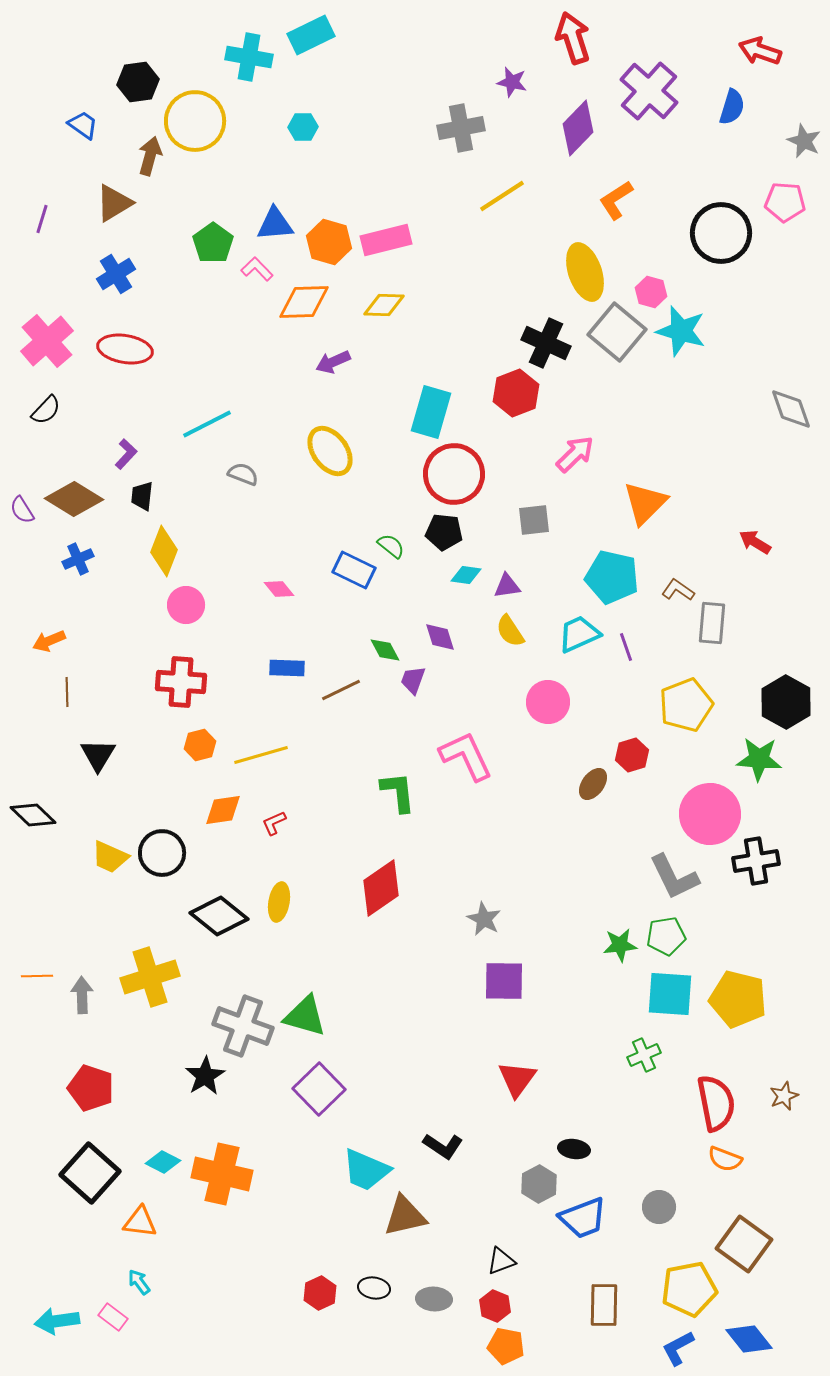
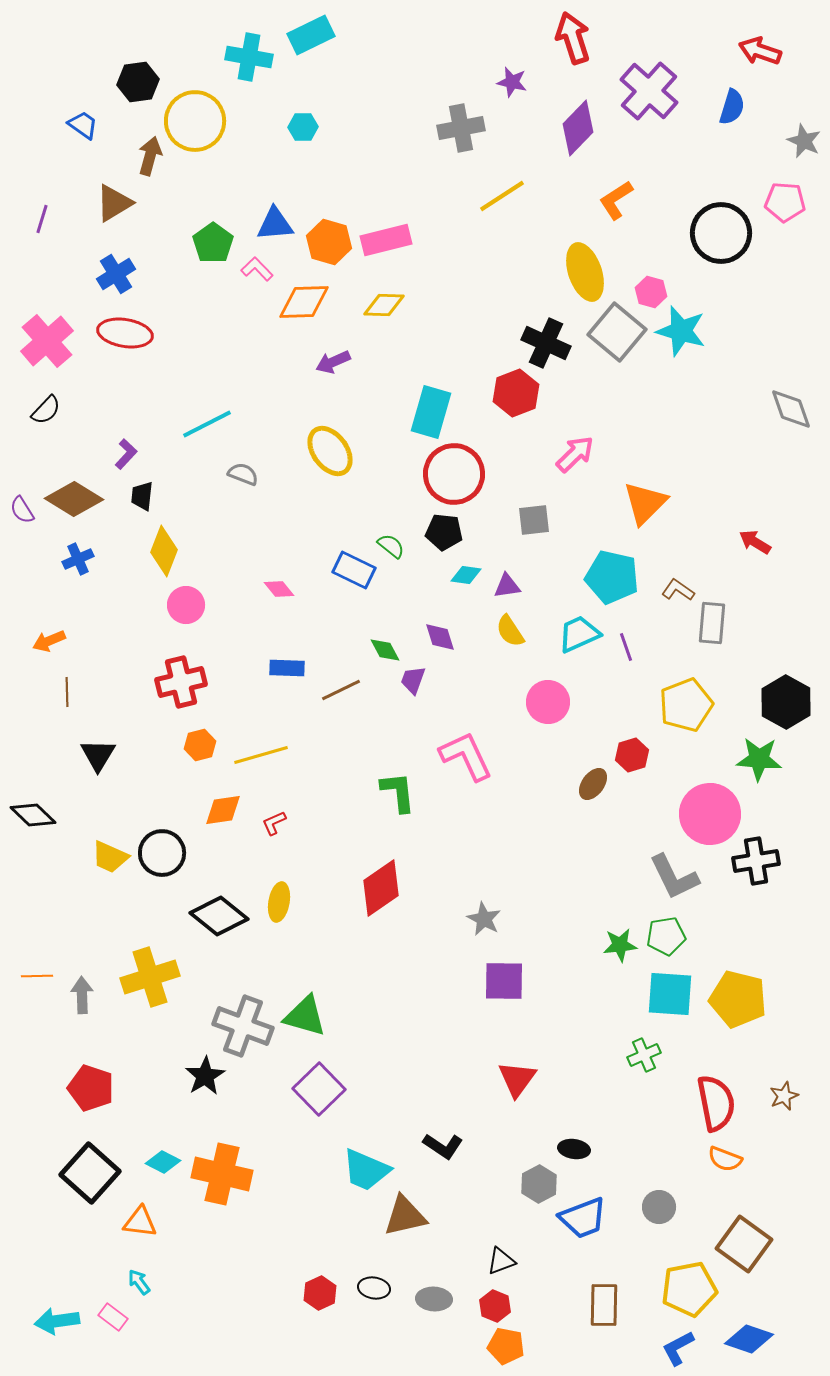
red ellipse at (125, 349): moved 16 px up
red cross at (181, 682): rotated 18 degrees counterclockwise
blue diamond at (749, 1339): rotated 33 degrees counterclockwise
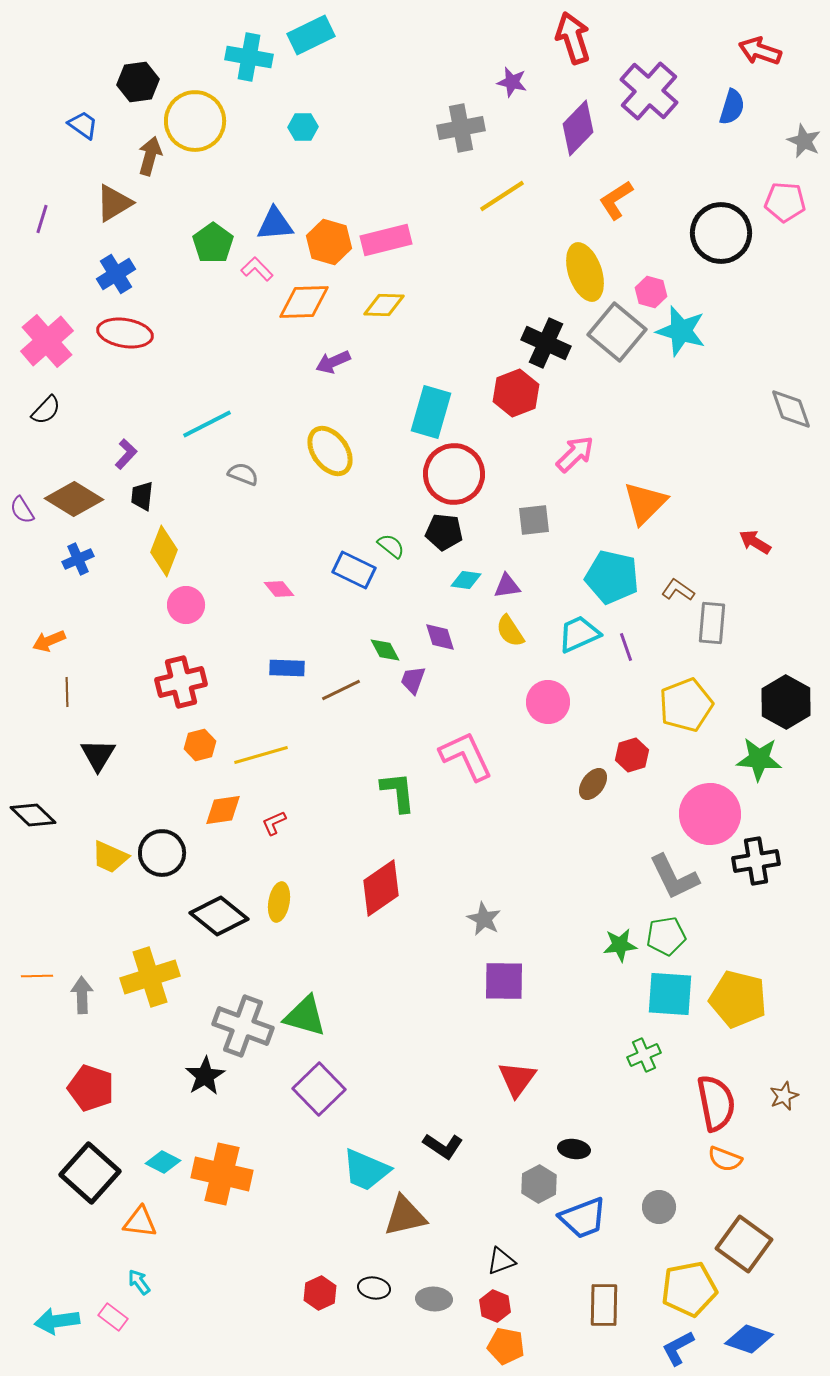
cyan diamond at (466, 575): moved 5 px down
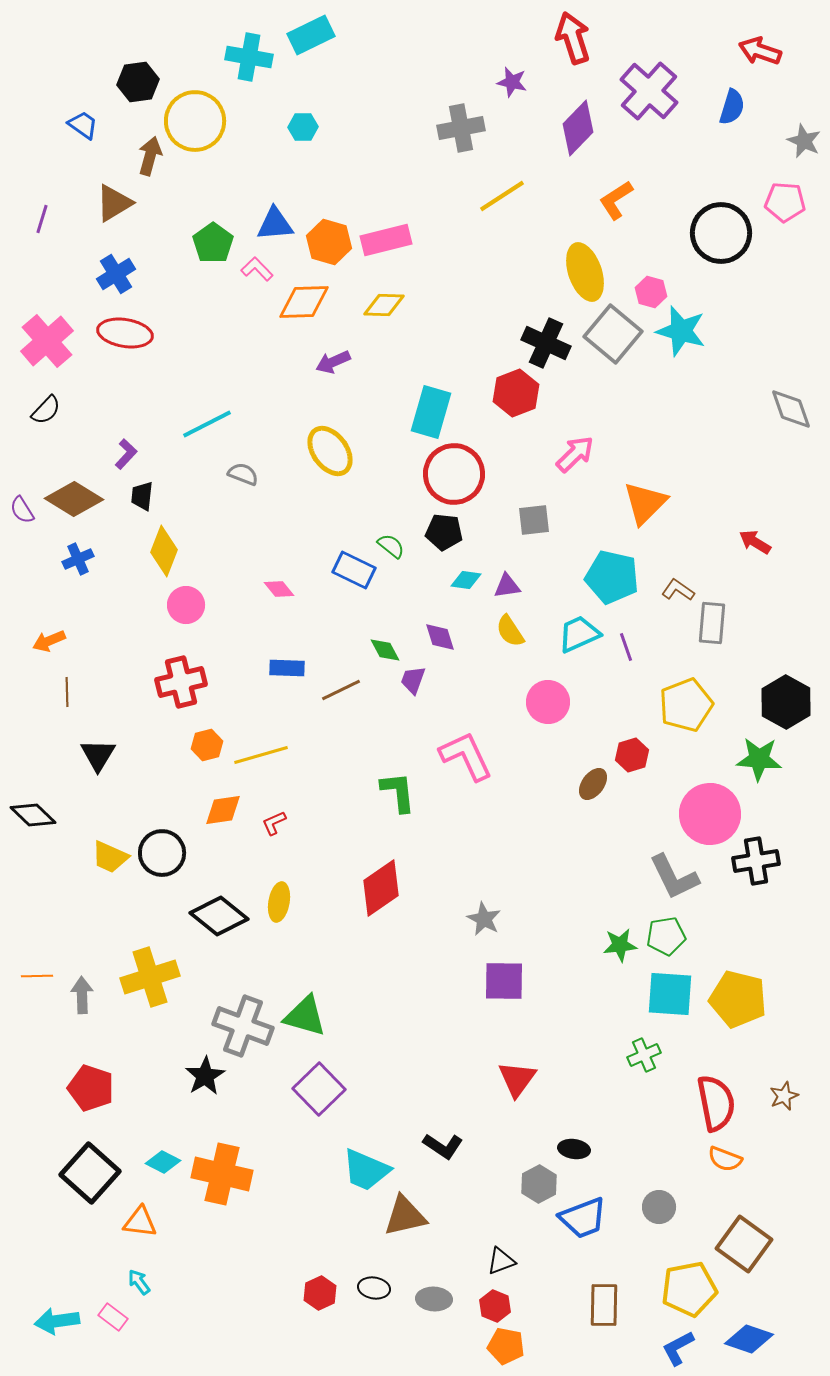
gray square at (617, 332): moved 4 px left, 2 px down
orange hexagon at (200, 745): moved 7 px right
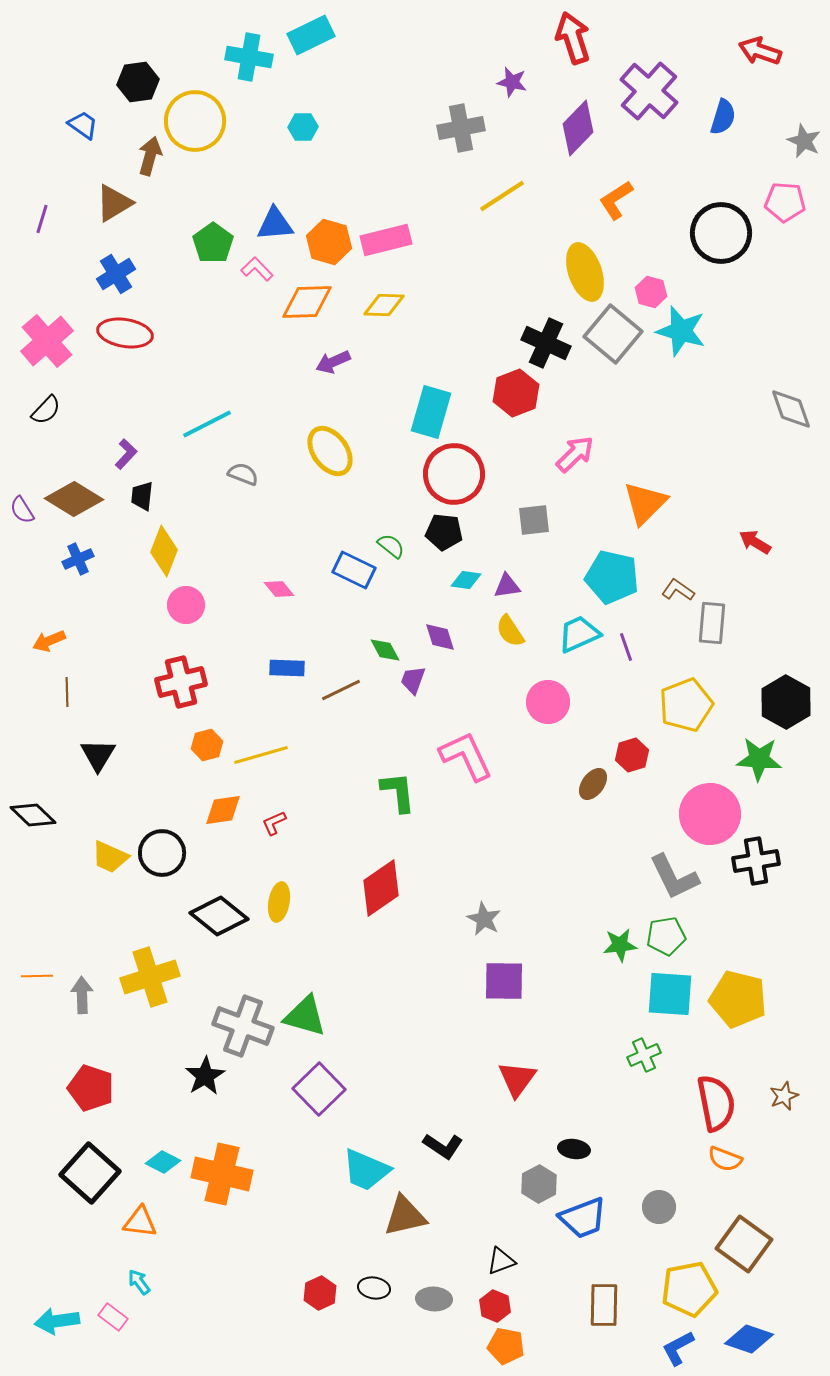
blue semicircle at (732, 107): moved 9 px left, 10 px down
orange diamond at (304, 302): moved 3 px right
